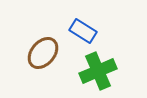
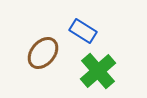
green cross: rotated 18 degrees counterclockwise
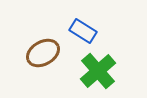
brown ellipse: rotated 20 degrees clockwise
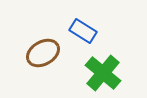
green cross: moved 5 px right, 2 px down; rotated 9 degrees counterclockwise
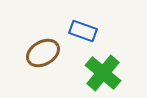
blue rectangle: rotated 12 degrees counterclockwise
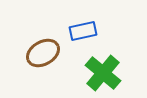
blue rectangle: rotated 32 degrees counterclockwise
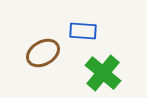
blue rectangle: rotated 16 degrees clockwise
